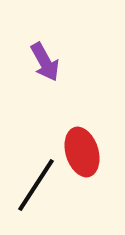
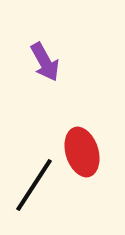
black line: moved 2 px left
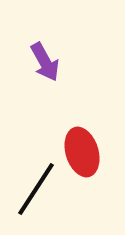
black line: moved 2 px right, 4 px down
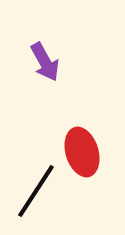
black line: moved 2 px down
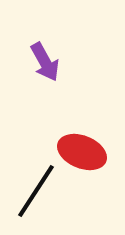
red ellipse: rotated 51 degrees counterclockwise
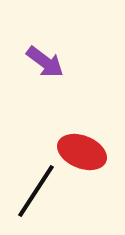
purple arrow: rotated 24 degrees counterclockwise
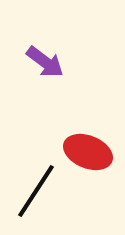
red ellipse: moved 6 px right
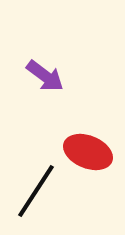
purple arrow: moved 14 px down
